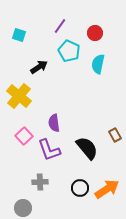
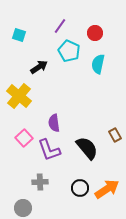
pink square: moved 2 px down
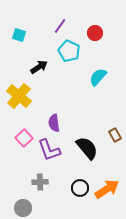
cyan semicircle: moved 13 px down; rotated 30 degrees clockwise
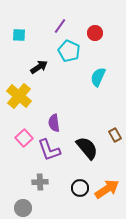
cyan square: rotated 16 degrees counterclockwise
cyan semicircle: rotated 18 degrees counterclockwise
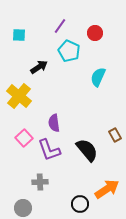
black semicircle: moved 2 px down
black circle: moved 16 px down
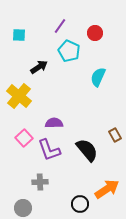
purple semicircle: rotated 96 degrees clockwise
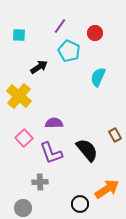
purple L-shape: moved 2 px right, 3 px down
